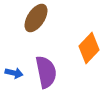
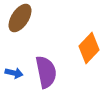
brown ellipse: moved 16 px left
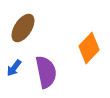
brown ellipse: moved 3 px right, 10 px down
blue arrow: moved 5 px up; rotated 114 degrees clockwise
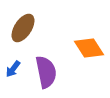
orange diamond: rotated 76 degrees counterclockwise
blue arrow: moved 1 px left, 1 px down
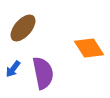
brown ellipse: rotated 8 degrees clockwise
purple semicircle: moved 3 px left, 1 px down
